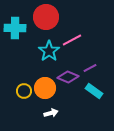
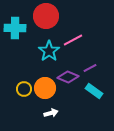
red circle: moved 1 px up
pink line: moved 1 px right
yellow circle: moved 2 px up
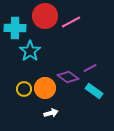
red circle: moved 1 px left
pink line: moved 2 px left, 18 px up
cyan star: moved 19 px left
purple diamond: rotated 15 degrees clockwise
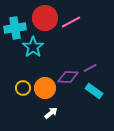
red circle: moved 2 px down
cyan cross: rotated 10 degrees counterclockwise
cyan star: moved 3 px right, 4 px up
purple diamond: rotated 35 degrees counterclockwise
yellow circle: moved 1 px left, 1 px up
white arrow: rotated 24 degrees counterclockwise
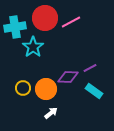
cyan cross: moved 1 px up
orange circle: moved 1 px right, 1 px down
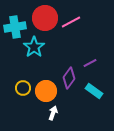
cyan star: moved 1 px right
purple line: moved 5 px up
purple diamond: moved 1 px right, 1 px down; rotated 55 degrees counterclockwise
orange circle: moved 2 px down
white arrow: moved 2 px right; rotated 32 degrees counterclockwise
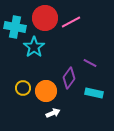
cyan cross: rotated 20 degrees clockwise
purple line: rotated 56 degrees clockwise
cyan rectangle: moved 2 px down; rotated 24 degrees counterclockwise
white arrow: rotated 48 degrees clockwise
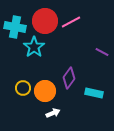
red circle: moved 3 px down
purple line: moved 12 px right, 11 px up
orange circle: moved 1 px left
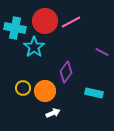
cyan cross: moved 1 px down
purple diamond: moved 3 px left, 6 px up
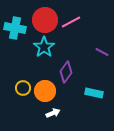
red circle: moved 1 px up
cyan star: moved 10 px right
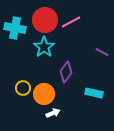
orange circle: moved 1 px left, 3 px down
